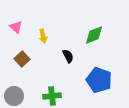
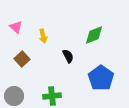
blue pentagon: moved 2 px right, 2 px up; rotated 15 degrees clockwise
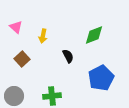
yellow arrow: rotated 24 degrees clockwise
blue pentagon: rotated 10 degrees clockwise
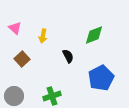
pink triangle: moved 1 px left, 1 px down
green cross: rotated 12 degrees counterclockwise
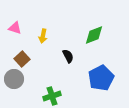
pink triangle: rotated 24 degrees counterclockwise
gray circle: moved 17 px up
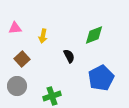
pink triangle: rotated 24 degrees counterclockwise
black semicircle: moved 1 px right
gray circle: moved 3 px right, 7 px down
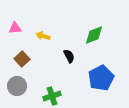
yellow arrow: rotated 96 degrees clockwise
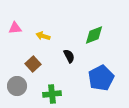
brown square: moved 11 px right, 5 px down
green cross: moved 2 px up; rotated 12 degrees clockwise
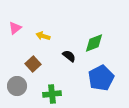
pink triangle: rotated 32 degrees counterclockwise
green diamond: moved 8 px down
black semicircle: rotated 24 degrees counterclockwise
